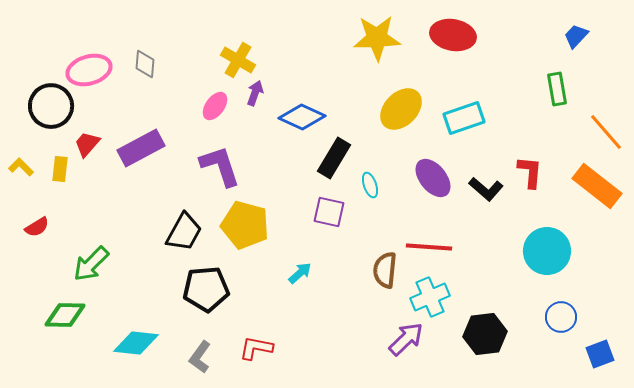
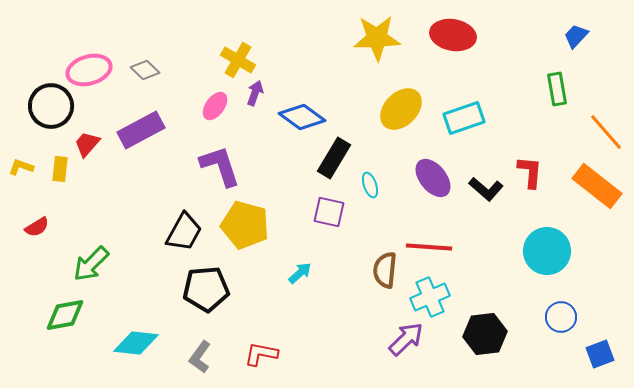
gray diamond at (145, 64): moved 6 px down; rotated 52 degrees counterclockwise
blue diamond at (302, 117): rotated 12 degrees clockwise
purple rectangle at (141, 148): moved 18 px up
yellow L-shape at (21, 167): rotated 25 degrees counterclockwise
green diamond at (65, 315): rotated 12 degrees counterclockwise
red L-shape at (256, 348): moved 5 px right, 6 px down
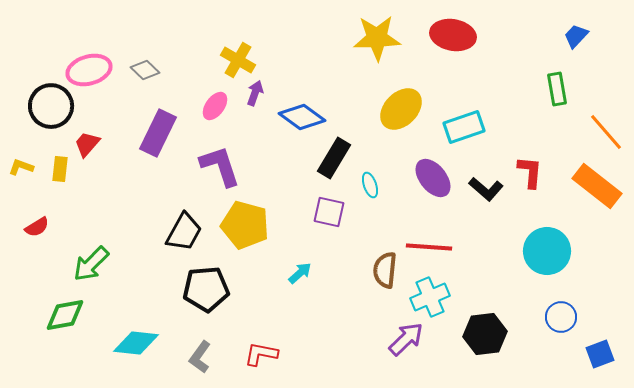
cyan rectangle at (464, 118): moved 9 px down
purple rectangle at (141, 130): moved 17 px right, 3 px down; rotated 36 degrees counterclockwise
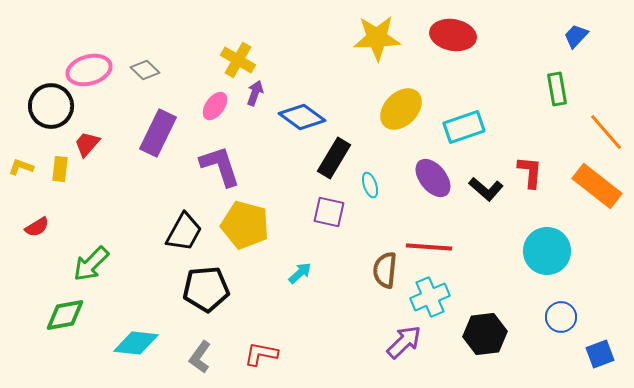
purple arrow at (406, 339): moved 2 px left, 3 px down
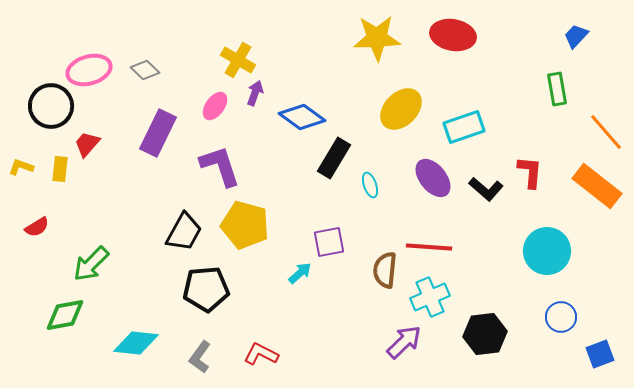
purple square at (329, 212): moved 30 px down; rotated 24 degrees counterclockwise
red L-shape at (261, 354): rotated 16 degrees clockwise
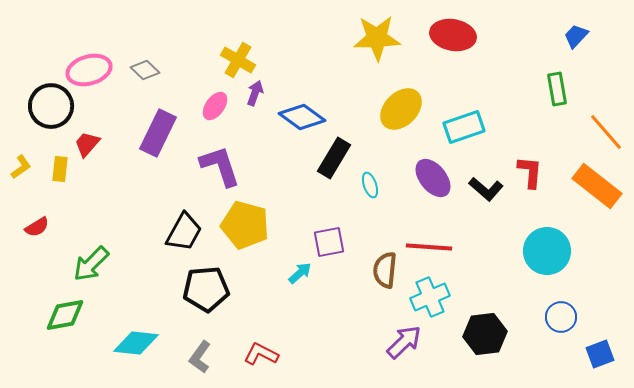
yellow L-shape at (21, 167): rotated 125 degrees clockwise
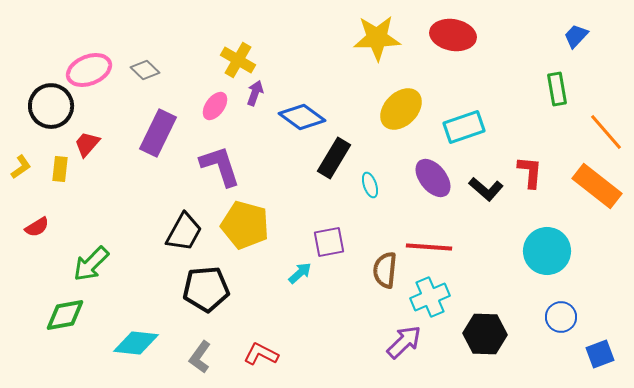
pink ellipse at (89, 70): rotated 6 degrees counterclockwise
black hexagon at (485, 334): rotated 9 degrees clockwise
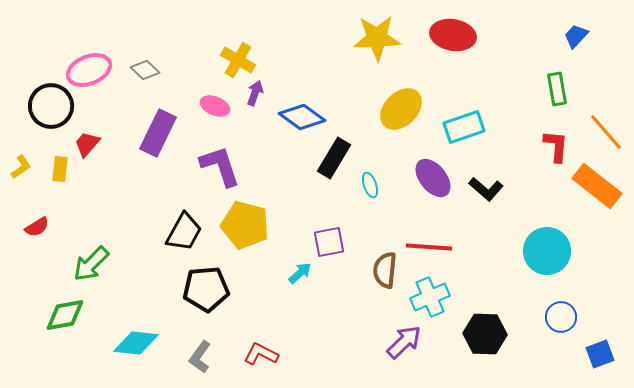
pink ellipse at (215, 106): rotated 76 degrees clockwise
red L-shape at (530, 172): moved 26 px right, 26 px up
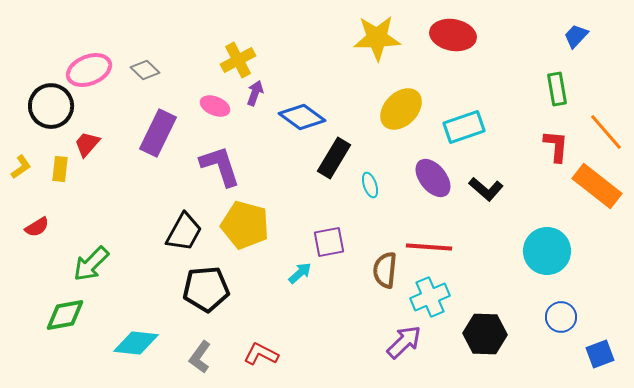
yellow cross at (238, 60): rotated 32 degrees clockwise
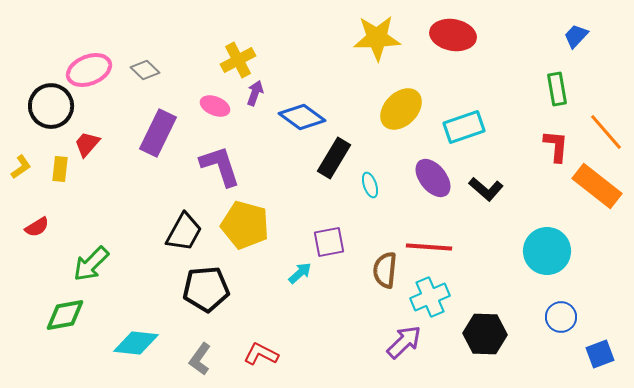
gray L-shape at (200, 357): moved 2 px down
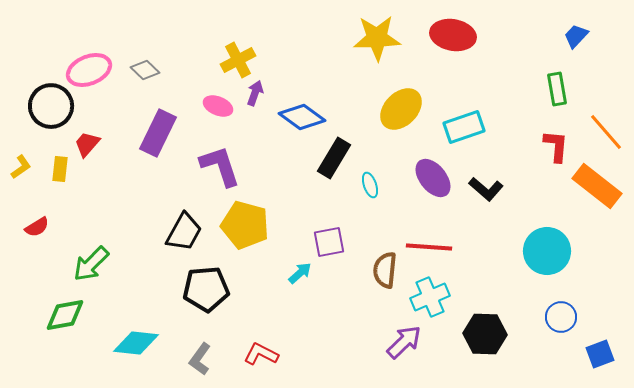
pink ellipse at (215, 106): moved 3 px right
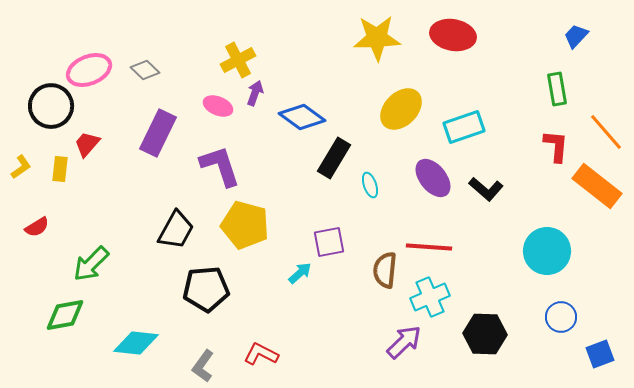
black trapezoid at (184, 232): moved 8 px left, 2 px up
gray L-shape at (200, 359): moved 3 px right, 7 px down
